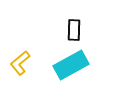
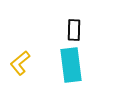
cyan rectangle: rotated 68 degrees counterclockwise
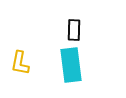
yellow L-shape: rotated 40 degrees counterclockwise
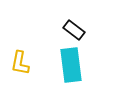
black rectangle: rotated 55 degrees counterclockwise
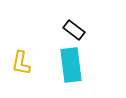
yellow L-shape: moved 1 px right
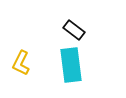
yellow L-shape: rotated 15 degrees clockwise
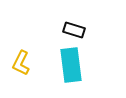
black rectangle: rotated 20 degrees counterclockwise
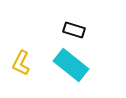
cyan rectangle: rotated 44 degrees counterclockwise
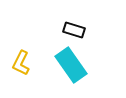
cyan rectangle: rotated 16 degrees clockwise
